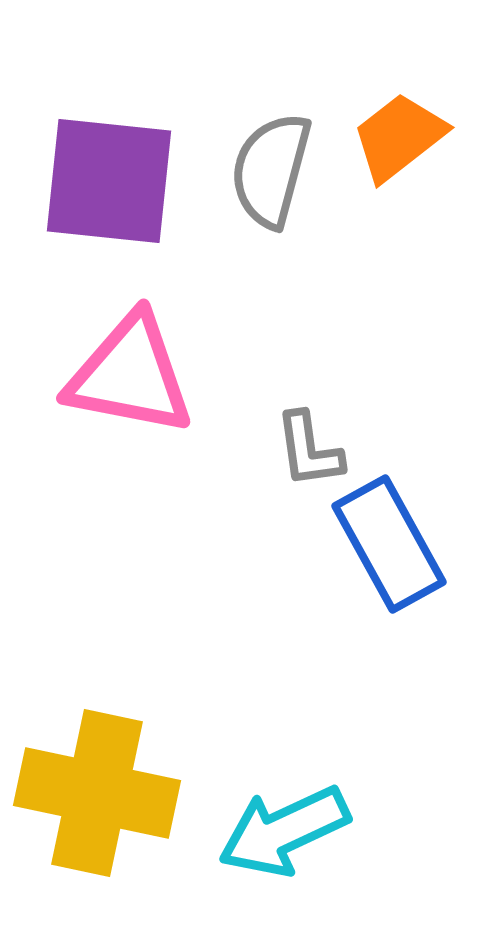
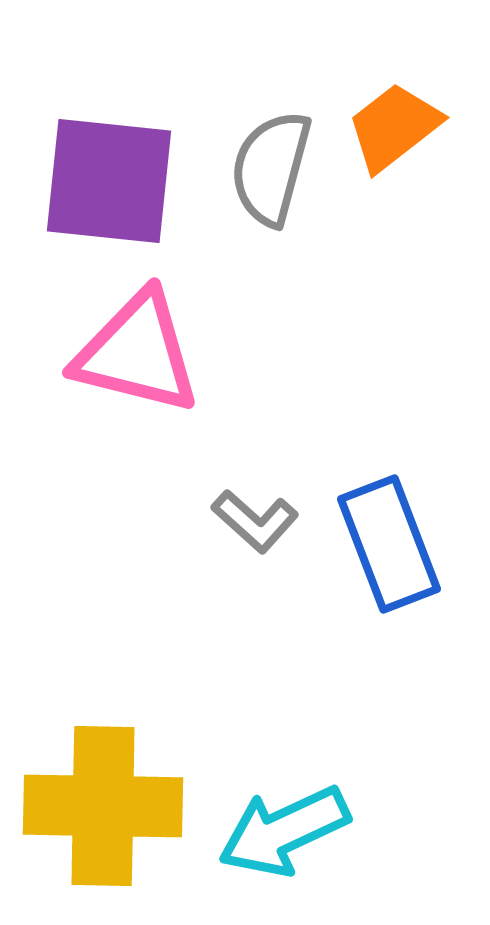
orange trapezoid: moved 5 px left, 10 px up
gray semicircle: moved 2 px up
pink triangle: moved 7 px right, 22 px up; rotated 3 degrees clockwise
gray L-shape: moved 54 px left, 71 px down; rotated 40 degrees counterclockwise
blue rectangle: rotated 8 degrees clockwise
yellow cross: moved 6 px right, 13 px down; rotated 11 degrees counterclockwise
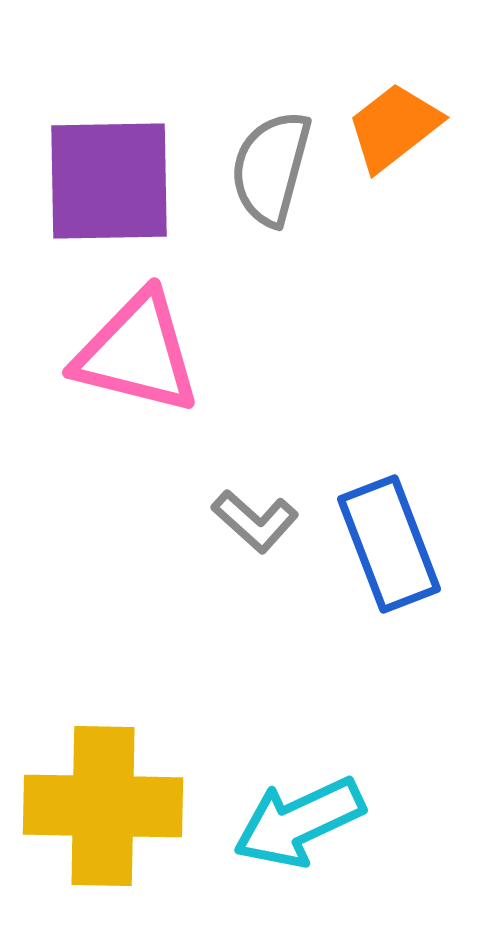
purple square: rotated 7 degrees counterclockwise
cyan arrow: moved 15 px right, 9 px up
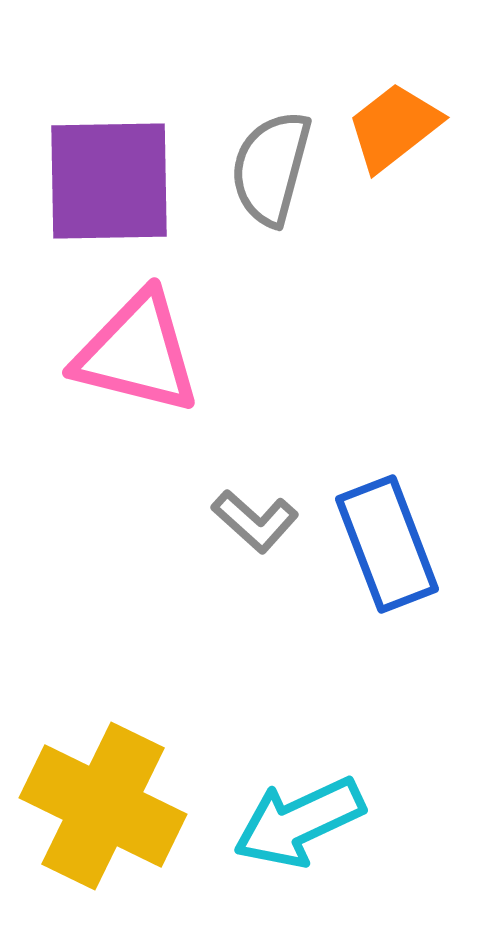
blue rectangle: moved 2 px left
yellow cross: rotated 25 degrees clockwise
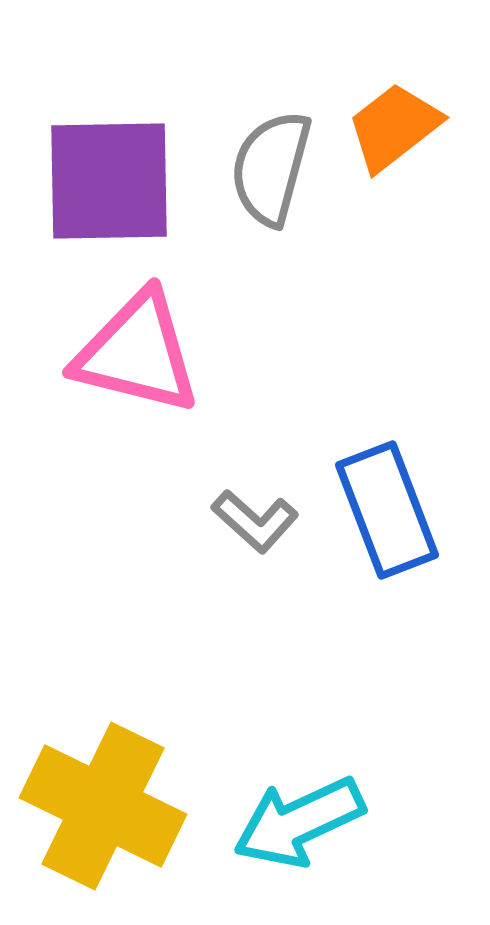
blue rectangle: moved 34 px up
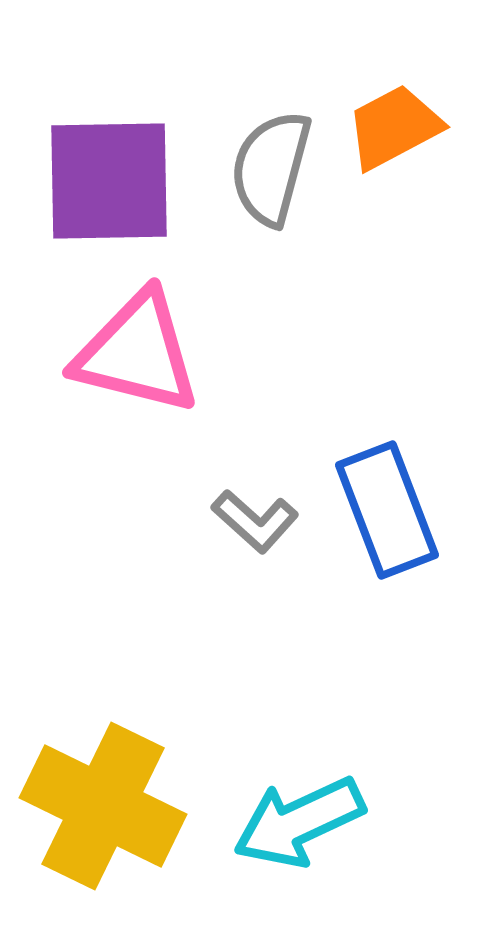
orange trapezoid: rotated 10 degrees clockwise
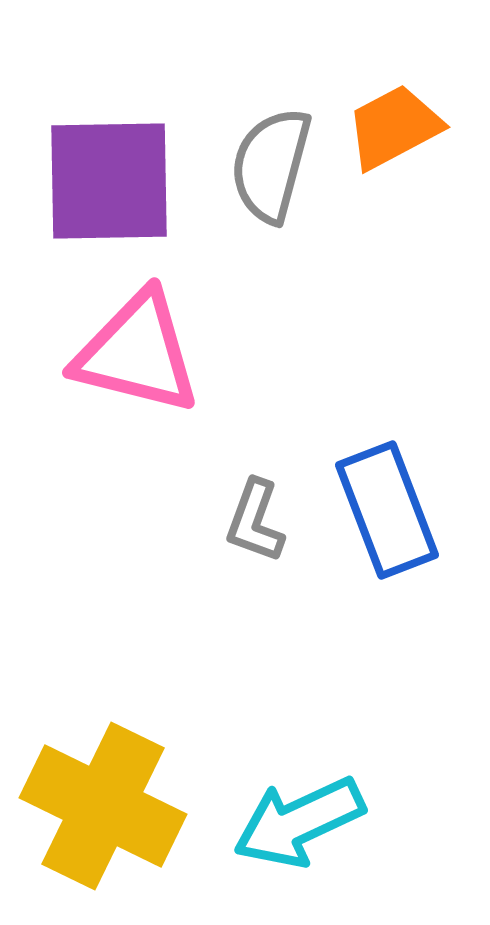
gray semicircle: moved 3 px up
gray L-shape: rotated 68 degrees clockwise
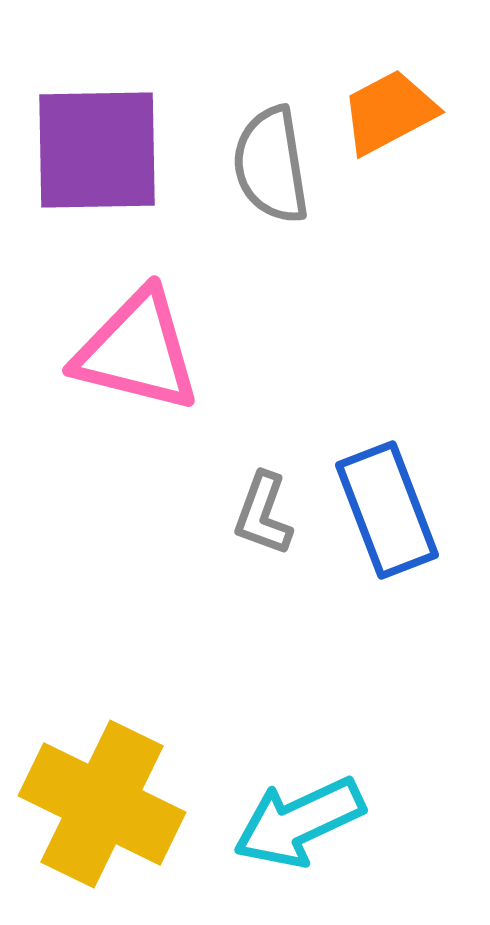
orange trapezoid: moved 5 px left, 15 px up
gray semicircle: rotated 24 degrees counterclockwise
purple square: moved 12 px left, 31 px up
pink triangle: moved 2 px up
gray L-shape: moved 8 px right, 7 px up
yellow cross: moved 1 px left, 2 px up
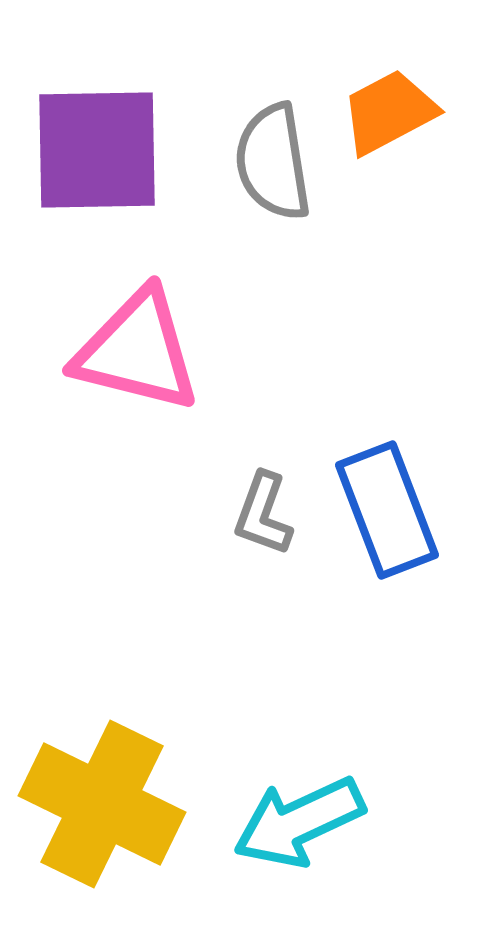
gray semicircle: moved 2 px right, 3 px up
